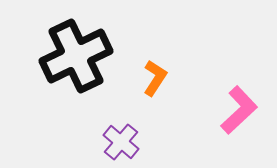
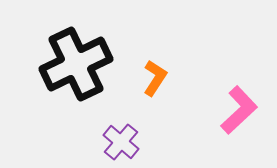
black cross: moved 8 px down
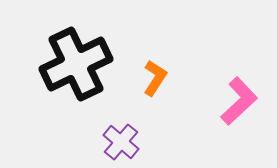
pink L-shape: moved 9 px up
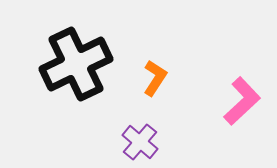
pink L-shape: moved 3 px right
purple cross: moved 19 px right
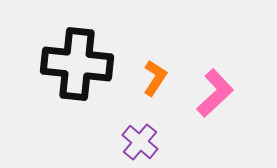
black cross: moved 1 px right; rotated 32 degrees clockwise
pink L-shape: moved 27 px left, 8 px up
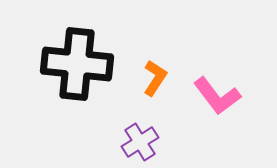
pink L-shape: moved 2 px right, 3 px down; rotated 96 degrees clockwise
purple cross: rotated 18 degrees clockwise
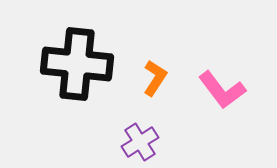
pink L-shape: moved 5 px right, 6 px up
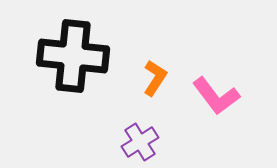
black cross: moved 4 px left, 8 px up
pink L-shape: moved 6 px left, 6 px down
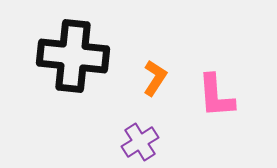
pink L-shape: rotated 33 degrees clockwise
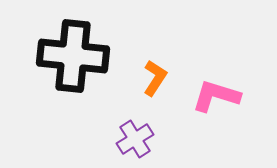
pink L-shape: rotated 111 degrees clockwise
purple cross: moved 5 px left, 3 px up
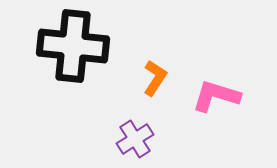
black cross: moved 10 px up
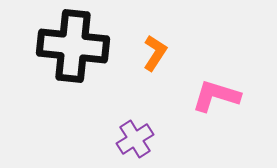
orange L-shape: moved 25 px up
